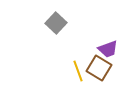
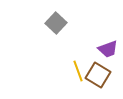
brown square: moved 1 px left, 7 px down
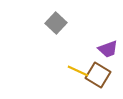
yellow line: rotated 45 degrees counterclockwise
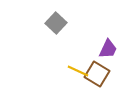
purple trapezoid: rotated 45 degrees counterclockwise
brown square: moved 1 px left, 1 px up
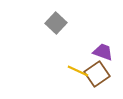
purple trapezoid: moved 5 px left, 3 px down; rotated 95 degrees counterclockwise
brown square: rotated 25 degrees clockwise
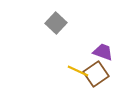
brown square: moved 1 px left
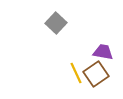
purple trapezoid: rotated 10 degrees counterclockwise
yellow line: moved 2 px left, 2 px down; rotated 40 degrees clockwise
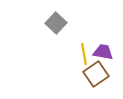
yellow line: moved 8 px right, 19 px up; rotated 15 degrees clockwise
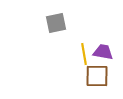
gray square: rotated 35 degrees clockwise
brown square: moved 1 px right, 2 px down; rotated 35 degrees clockwise
